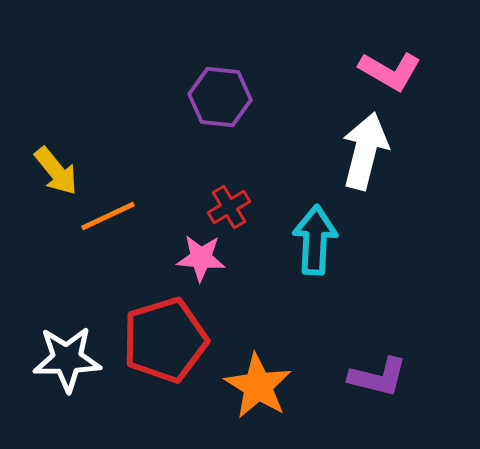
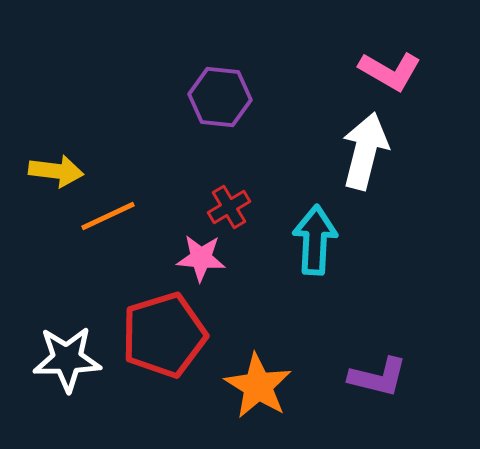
yellow arrow: rotated 44 degrees counterclockwise
red pentagon: moved 1 px left, 5 px up
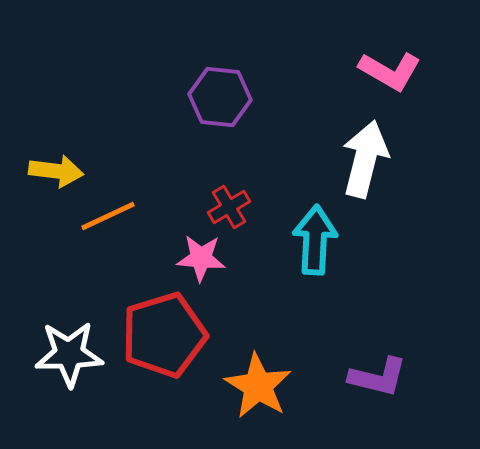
white arrow: moved 8 px down
white star: moved 2 px right, 5 px up
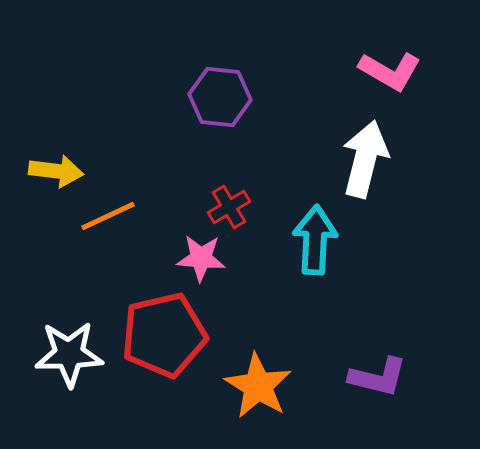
red pentagon: rotated 4 degrees clockwise
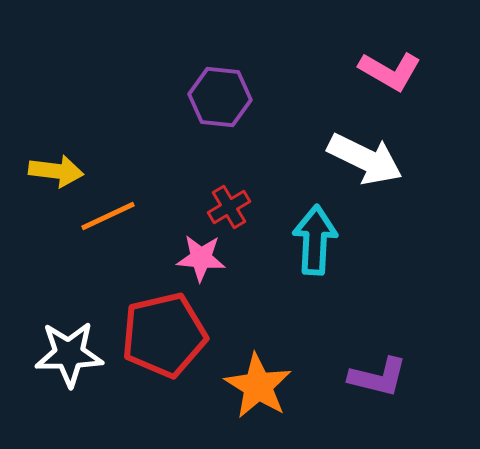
white arrow: rotated 102 degrees clockwise
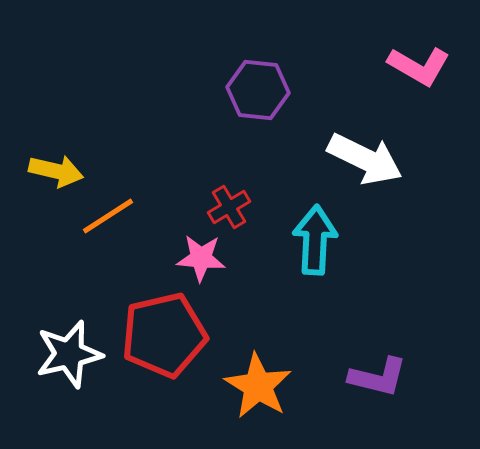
pink L-shape: moved 29 px right, 5 px up
purple hexagon: moved 38 px right, 7 px up
yellow arrow: rotated 6 degrees clockwise
orange line: rotated 8 degrees counterclockwise
white star: rotated 12 degrees counterclockwise
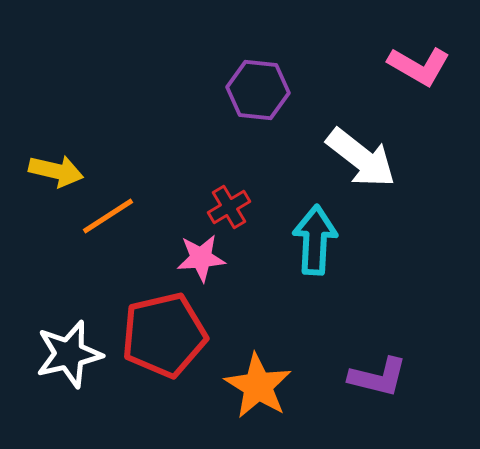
white arrow: moved 4 px left, 1 px up; rotated 12 degrees clockwise
pink star: rotated 9 degrees counterclockwise
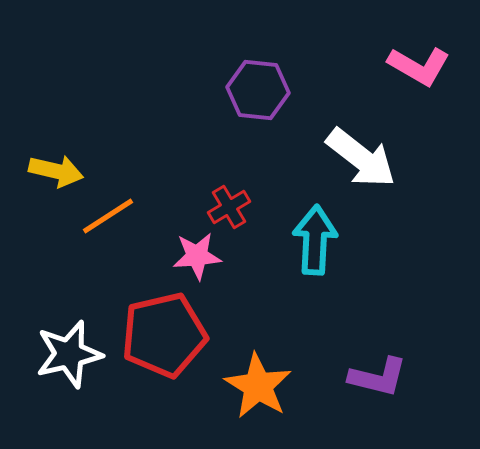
pink star: moved 4 px left, 2 px up
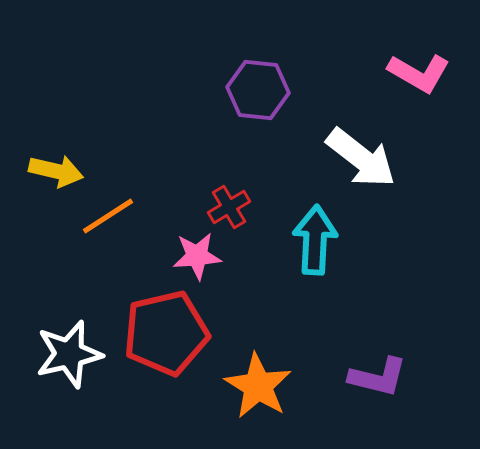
pink L-shape: moved 7 px down
red pentagon: moved 2 px right, 2 px up
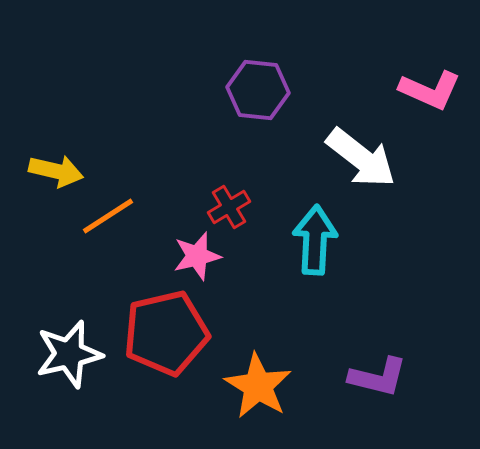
pink L-shape: moved 11 px right, 17 px down; rotated 6 degrees counterclockwise
pink star: rotated 9 degrees counterclockwise
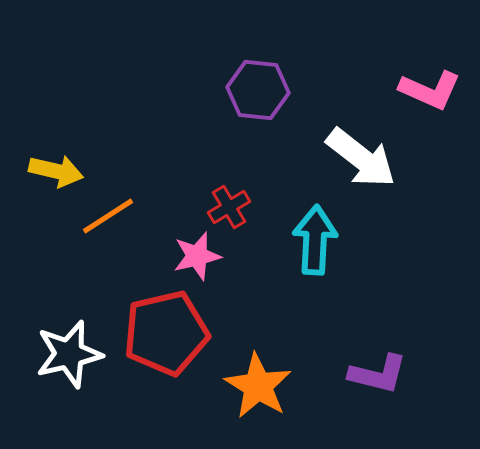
purple L-shape: moved 3 px up
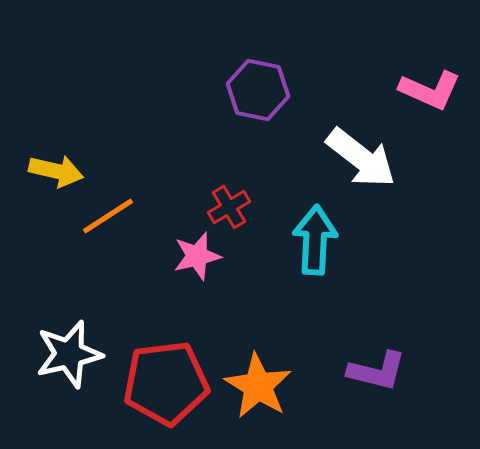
purple hexagon: rotated 6 degrees clockwise
red pentagon: moved 50 px down; rotated 6 degrees clockwise
purple L-shape: moved 1 px left, 3 px up
